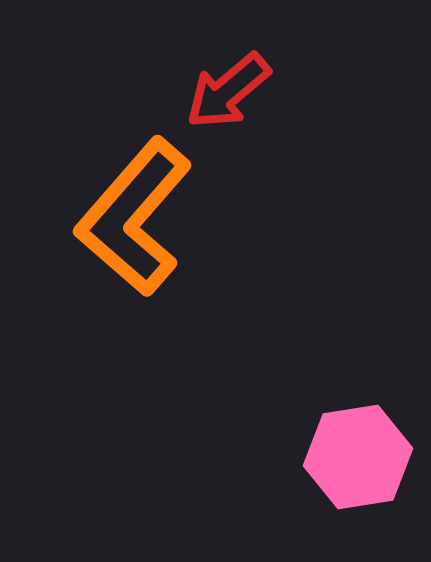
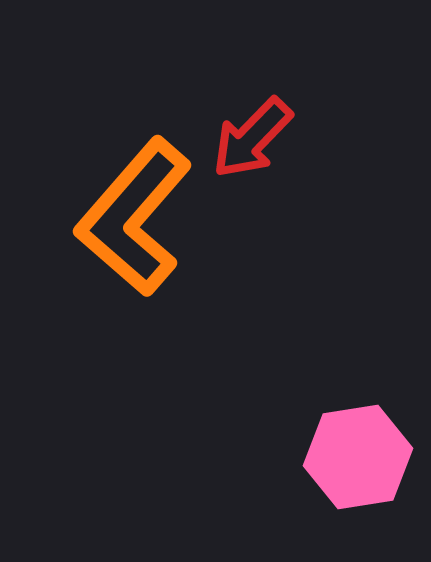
red arrow: moved 24 px right, 47 px down; rotated 6 degrees counterclockwise
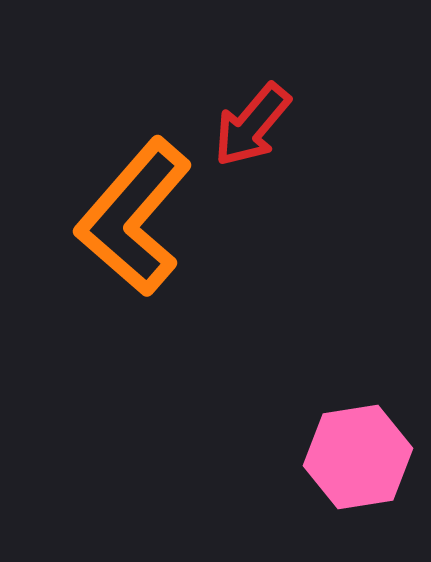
red arrow: moved 13 px up; rotated 4 degrees counterclockwise
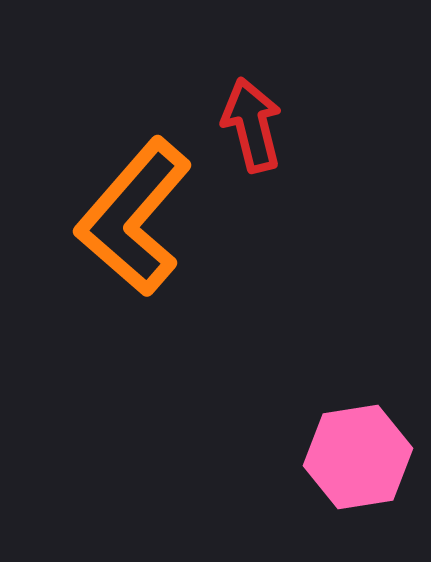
red arrow: rotated 126 degrees clockwise
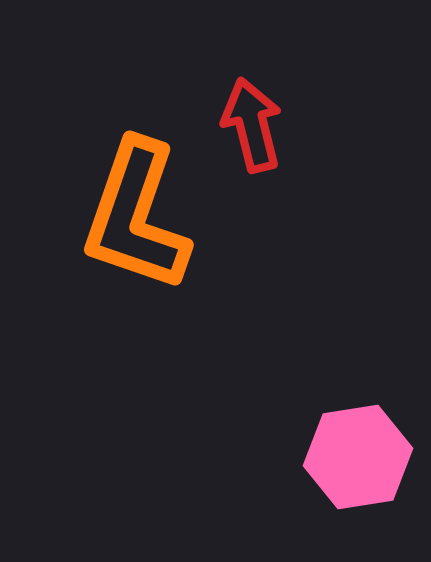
orange L-shape: moved 2 px right, 1 px up; rotated 22 degrees counterclockwise
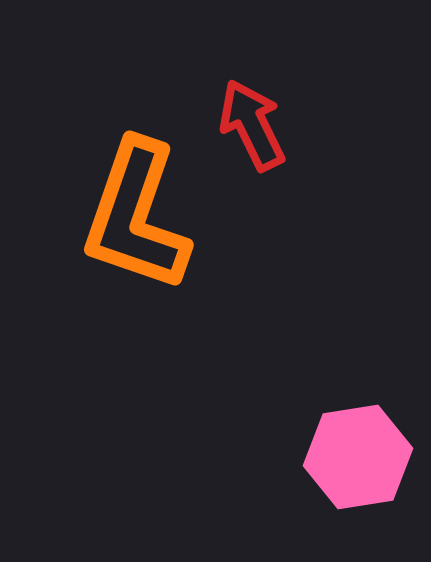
red arrow: rotated 12 degrees counterclockwise
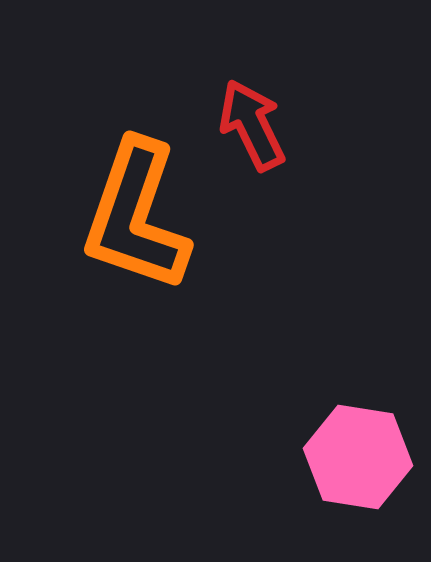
pink hexagon: rotated 18 degrees clockwise
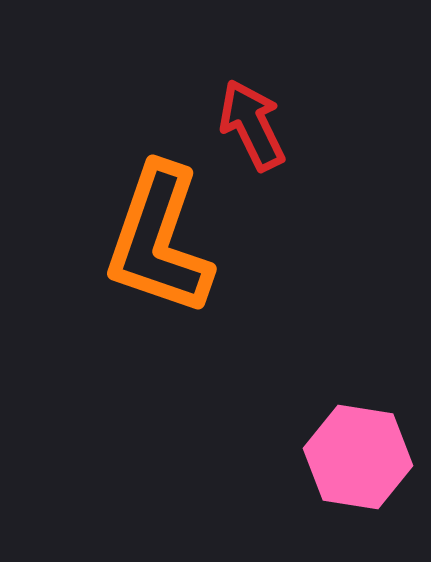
orange L-shape: moved 23 px right, 24 px down
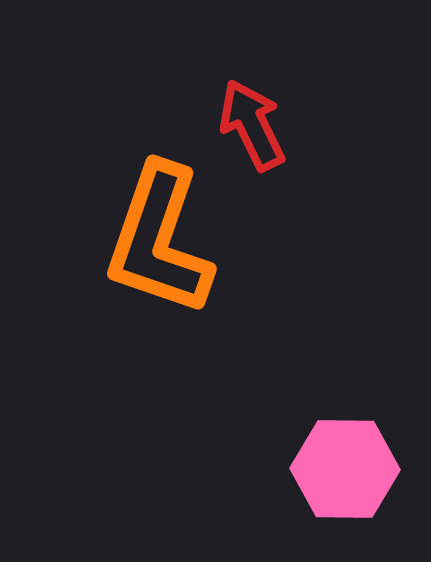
pink hexagon: moved 13 px left, 12 px down; rotated 8 degrees counterclockwise
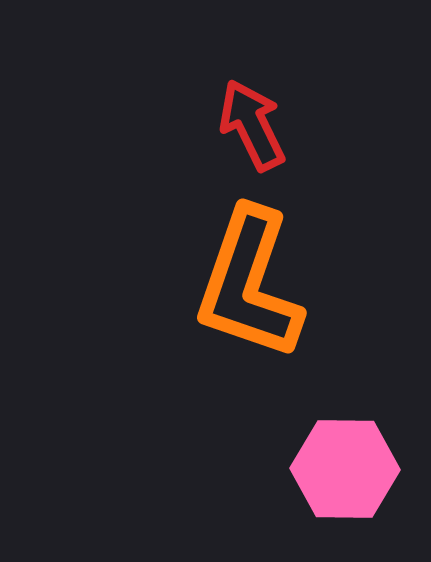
orange L-shape: moved 90 px right, 44 px down
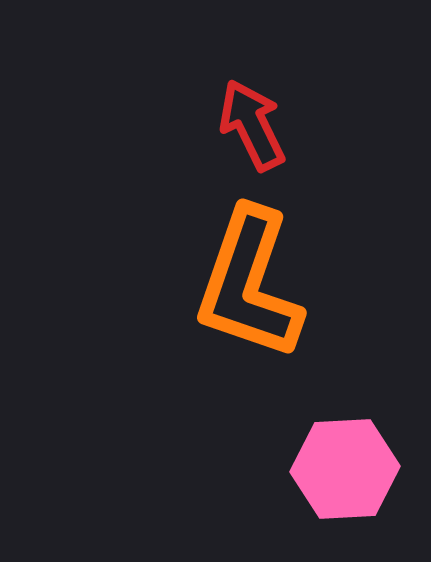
pink hexagon: rotated 4 degrees counterclockwise
